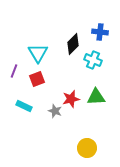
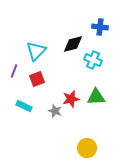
blue cross: moved 5 px up
black diamond: rotated 30 degrees clockwise
cyan triangle: moved 2 px left, 2 px up; rotated 15 degrees clockwise
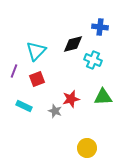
green triangle: moved 7 px right
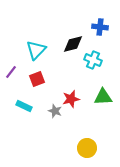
cyan triangle: moved 1 px up
purple line: moved 3 px left, 1 px down; rotated 16 degrees clockwise
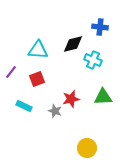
cyan triangle: moved 2 px right; rotated 50 degrees clockwise
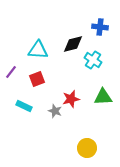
cyan cross: rotated 12 degrees clockwise
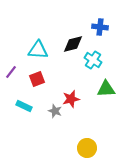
green triangle: moved 3 px right, 8 px up
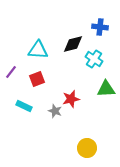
cyan cross: moved 1 px right, 1 px up
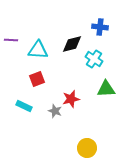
black diamond: moved 1 px left
purple line: moved 32 px up; rotated 56 degrees clockwise
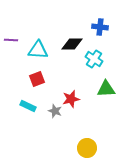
black diamond: rotated 15 degrees clockwise
cyan rectangle: moved 4 px right
